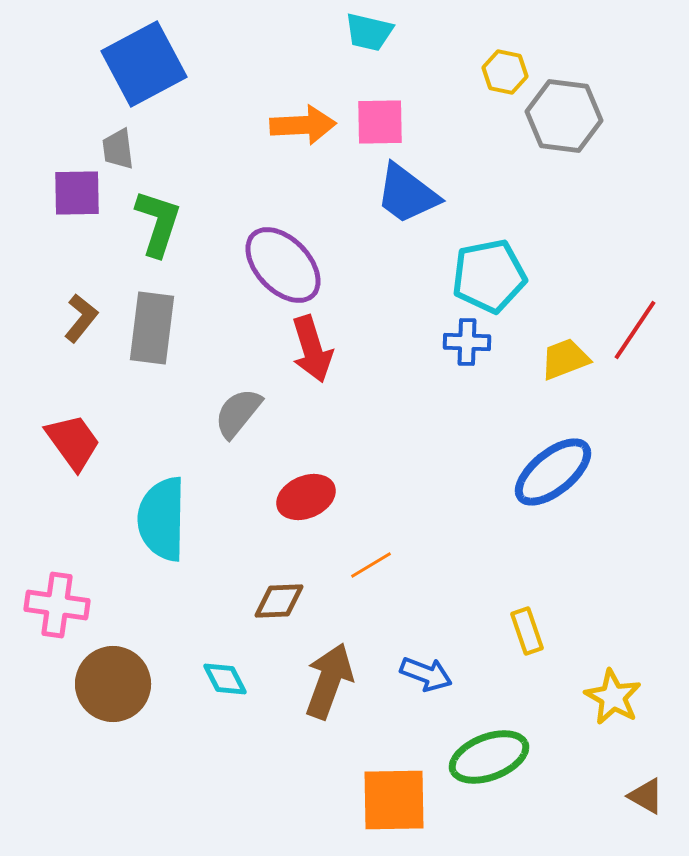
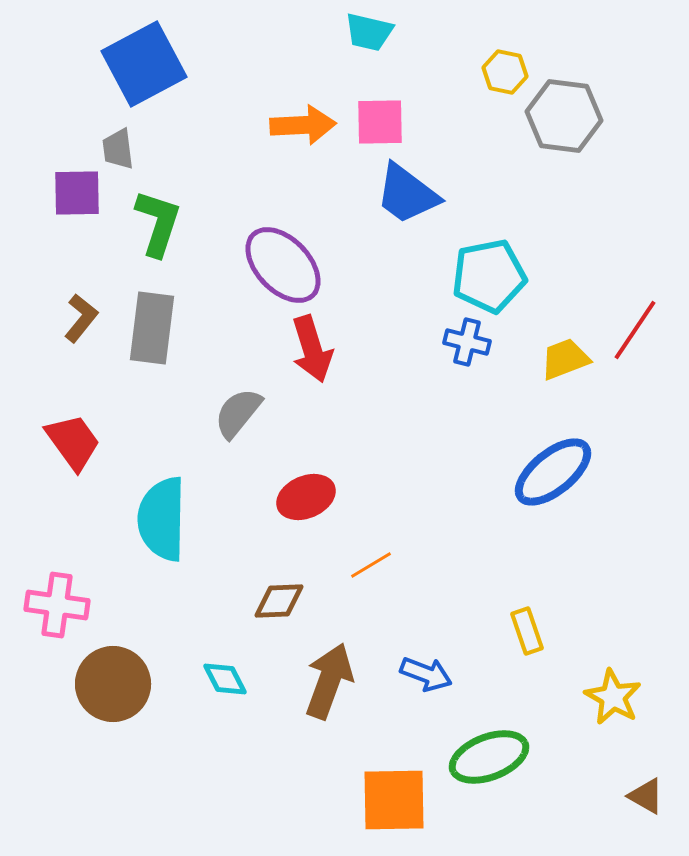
blue cross: rotated 12 degrees clockwise
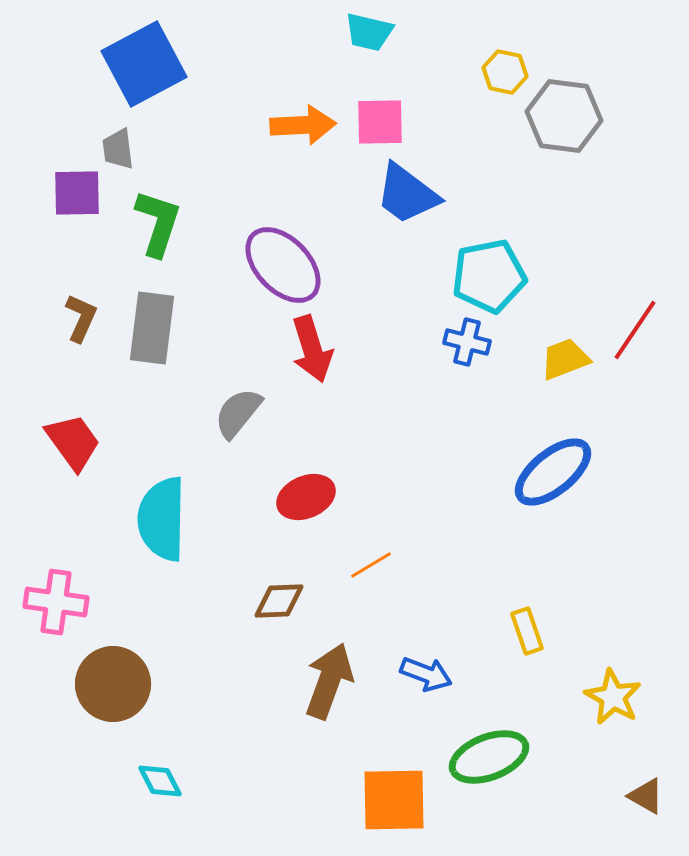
brown L-shape: rotated 15 degrees counterclockwise
pink cross: moved 1 px left, 3 px up
cyan diamond: moved 65 px left, 102 px down
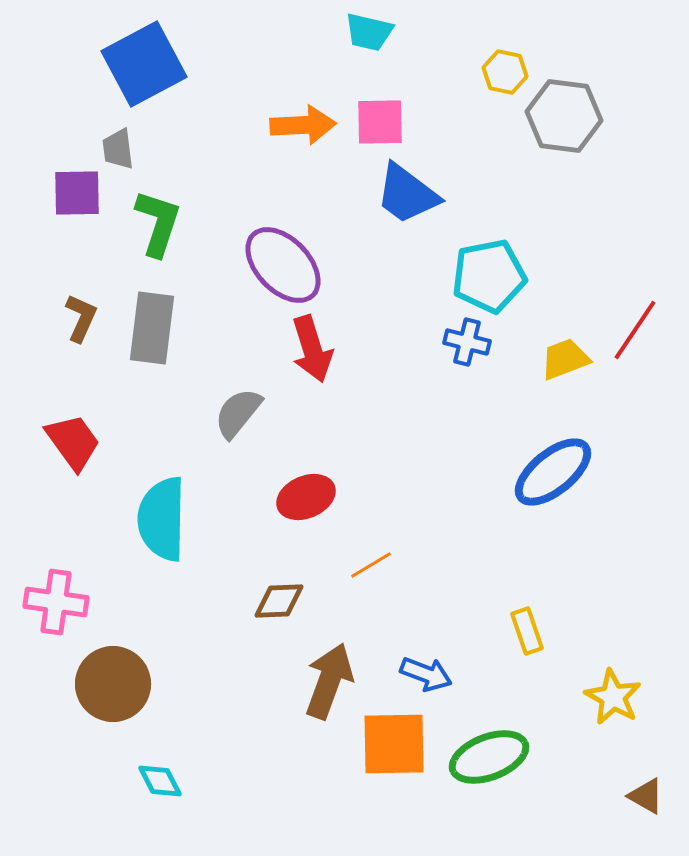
orange square: moved 56 px up
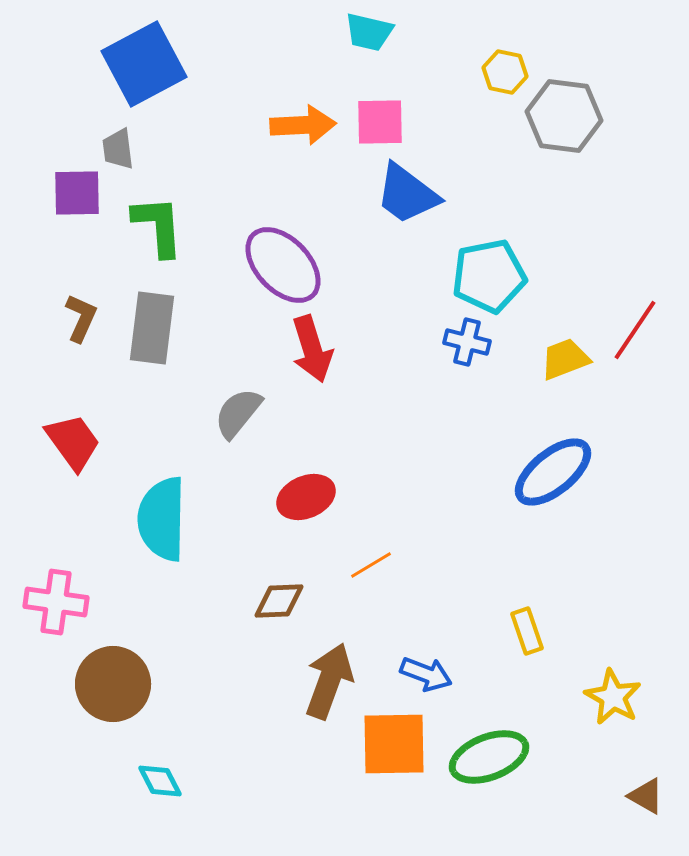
green L-shape: moved 3 px down; rotated 22 degrees counterclockwise
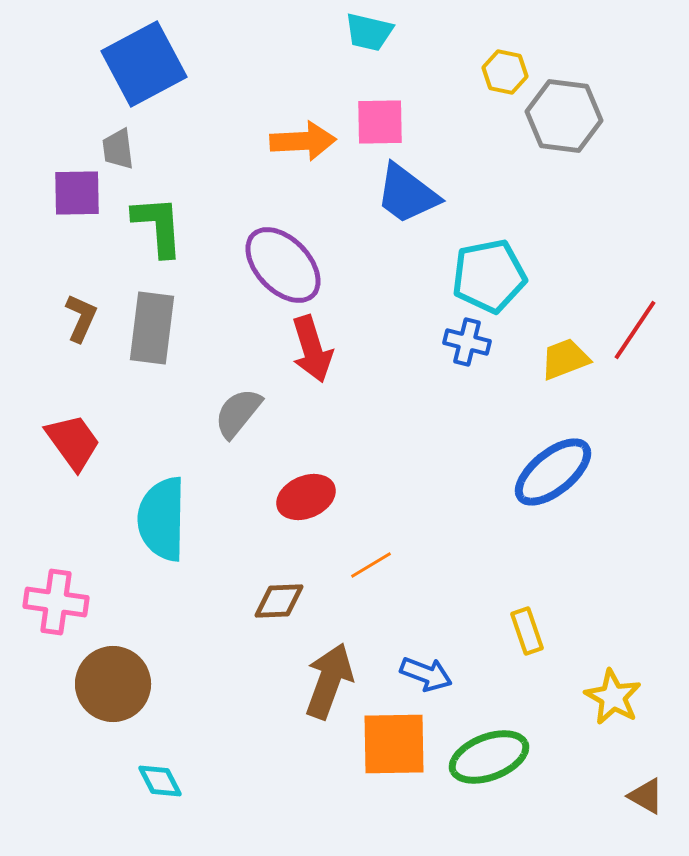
orange arrow: moved 16 px down
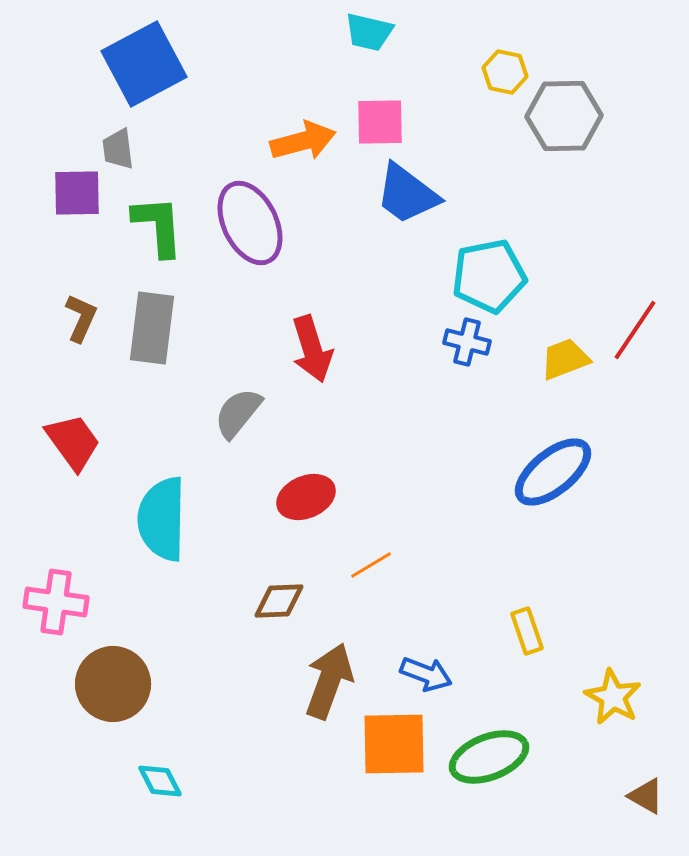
gray hexagon: rotated 8 degrees counterclockwise
orange arrow: rotated 12 degrees counterclockwise
purple ellipse: moved 33 px left, 42 px up; rotated 18 degrees clockwise
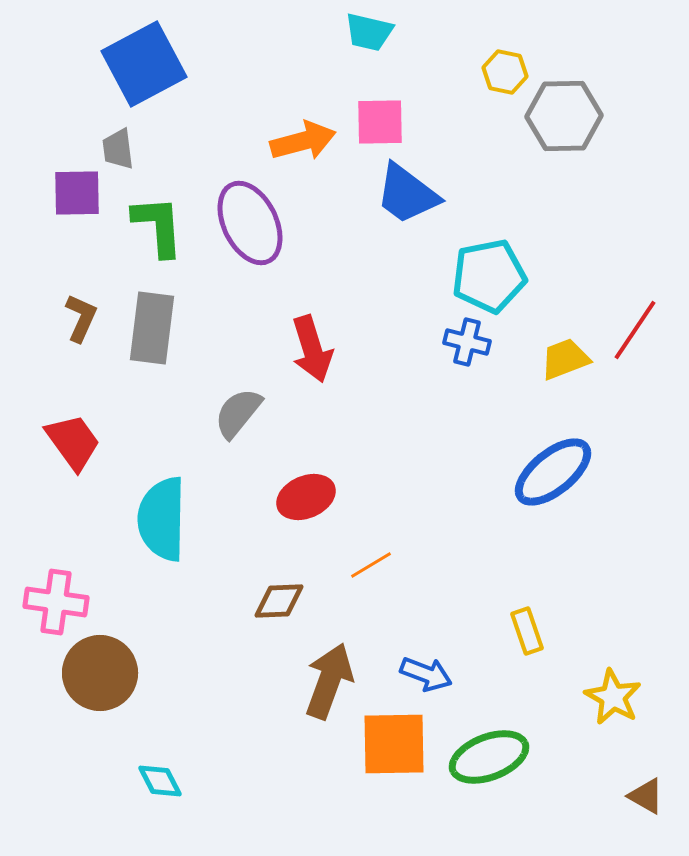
brown circle: moved 13 px left, 11 px up
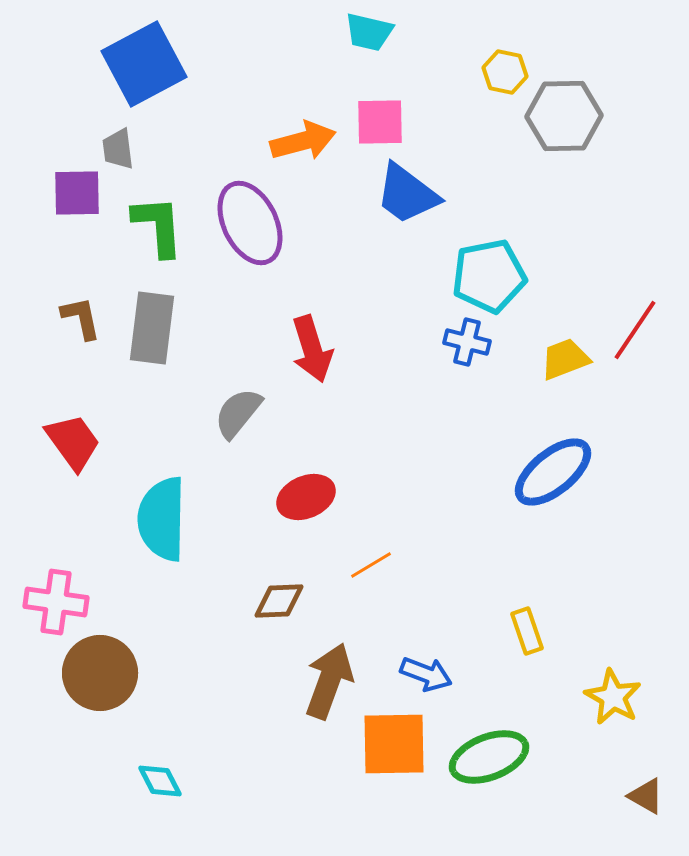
brown L-shape: rotated 36 degrees counterclockwise
